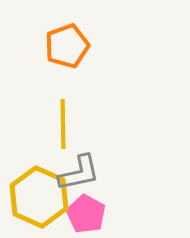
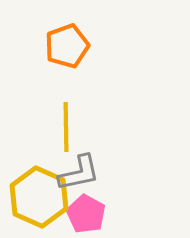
yellow line: moved 3 px right, 3 px down
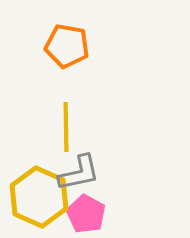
orange pentagon: rotated 30 degrees clockwise
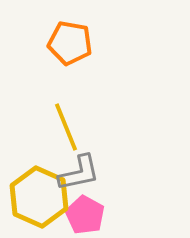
orange pentagon: moved 3 px right, 3 px up
yellow line: rotated 21 degrees counterclockwise
pink pentagon: moved 1 px left, 1 px down
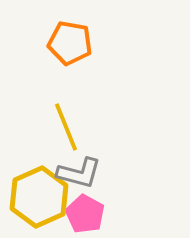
gray L-shape: rotated 27 degrees clockwise
yellow hexagon: rotated 12 degrees clockwise
pink pentagon: moved 1 px up
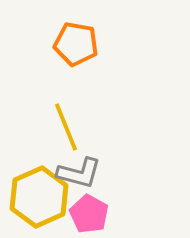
orange pentagon: moved 6 px right, 1 px down
pink pentagon: moved 4 px right
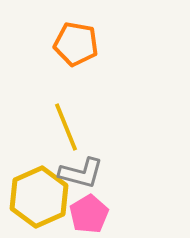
gray L-shape: moved 2 px right
pink pentagon: rotated 12 degrees clockwise
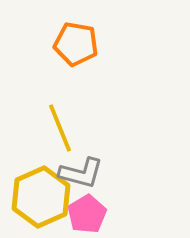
yellow line: moved 6 px left, 1 px down
yellow hexagon: moved 2 px right
pink pentagon: moved 2 px left
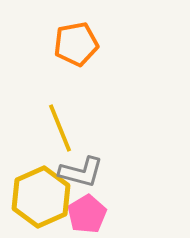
orange pentagon: rotated 21 degrees counterclockwise
gray L-shape: moved 1 px up
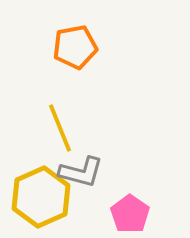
orange pentagon: moved 1 px left, 3 px down
pink pentagon: moved 43 px right; rotated 6 degrees counterclockwise
